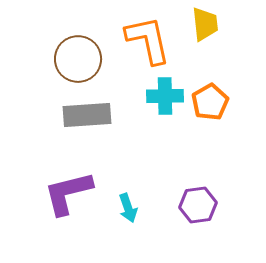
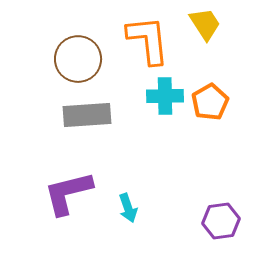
yellow trapezoid: rotated 27 degrees counterclockwise
orange L-shape: rotated 6 degrees clockwise
purple hexagon: moved 23 px right, 16 px down
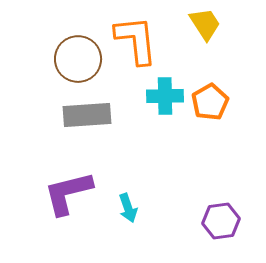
orange L-shape: moved 12 px left
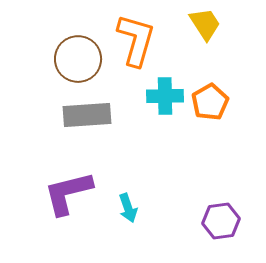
orange L-shape: rotated 22 degrees clockwise
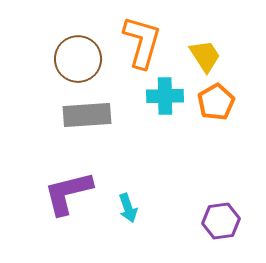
yellow trapezoid: moved 32 px down
orange L-shape: moved 6 px right, 2 px down
orange pentagon: moved 6 px right
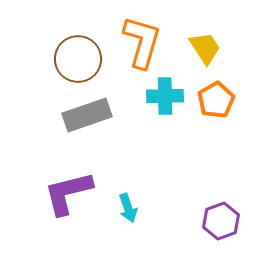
yellow trapezoid: moved 8 px up
orange pentagon: moved 2 px up
gray rectangle: rotated 15 degrees counterclockwise
purple hexagon: rotated 12 degrees counterclockwise
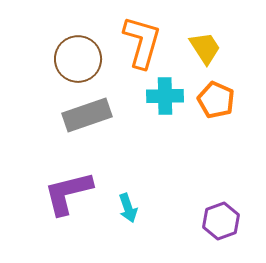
orange pentagon: rotated 18 degrees counterclockwise
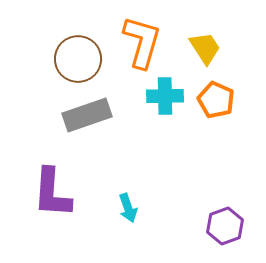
purple L-shape: moved 16 px left; rotated 72 degrees counterclockwise
purple hexagon: moved 4 px right, 5 px down
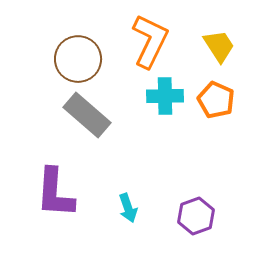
orange L-shape: moved 8 px right, 1 px up; rotated 10 degrees clockwise
yellow trapezoid: moved 14 px right, 2 px up
gray rectangle: rotated 60 degrees clockwise
purple L-shape: moved 3 px right
purple hexagon: moved 29 px left, 10 px up
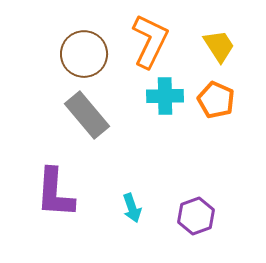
brown circle: moved 6 px right, 5 px up
gray rectangle: rotated 9 degrees clockwise
cyan arrow: moved 4 px right
